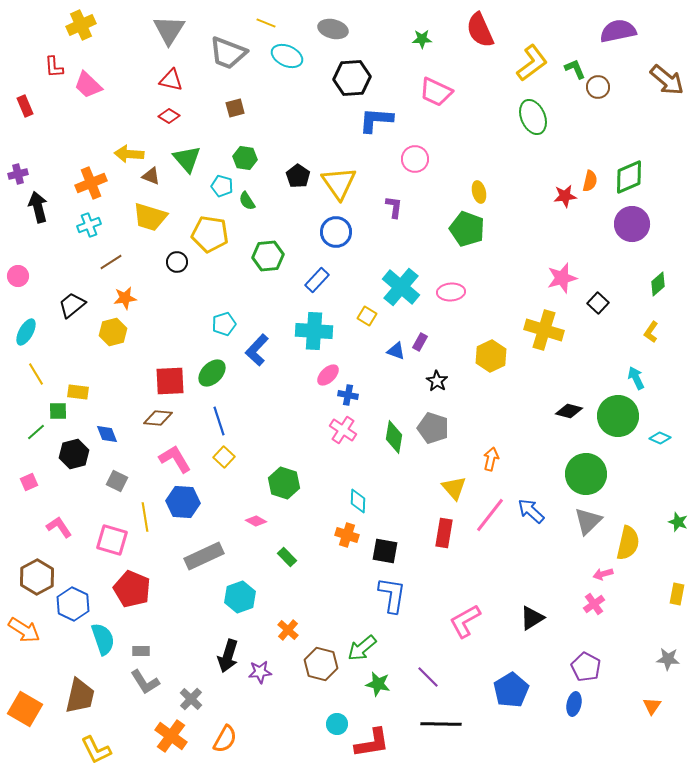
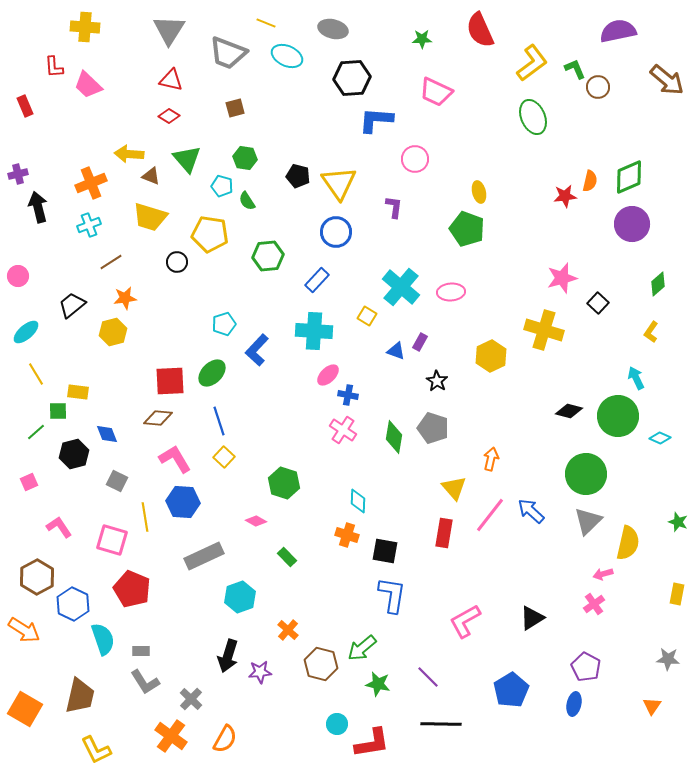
yellow cross at (81, 25): moved 4 px right, 2 px down; rotated 28 degrees clockwise
black pentagon at (298, 176): rotated 20 degrees counterclockwise
cyan ellipse at (26, 332): rotated 20 degrees clockwise
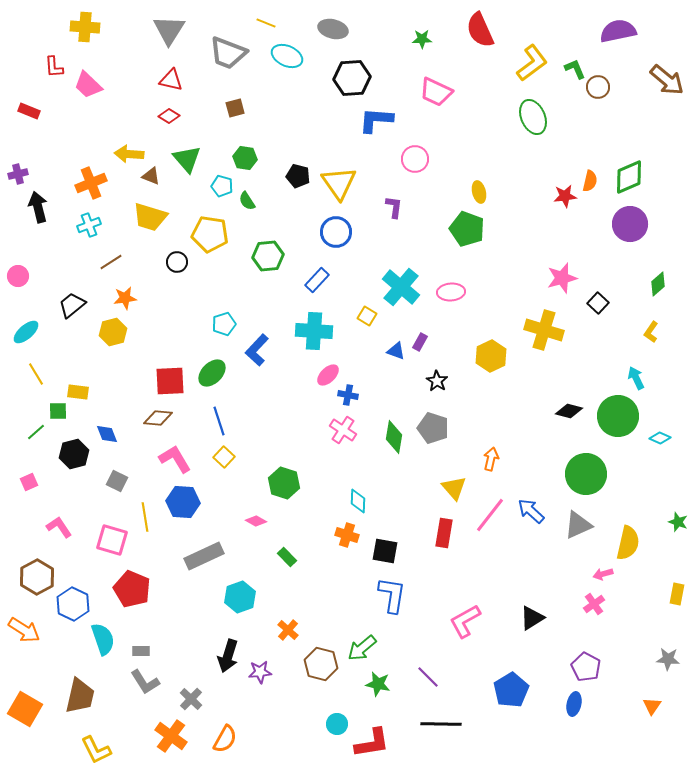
red rectangle at (25, 106): moved 4 px right, 5 px down; rotated 45 degrees counterclockwise
purple circle at (632, 224): moved 2 px left
gray triangle at (588, 521): moved 10 px left, 4 px down; rotated 20 degrees clockwise
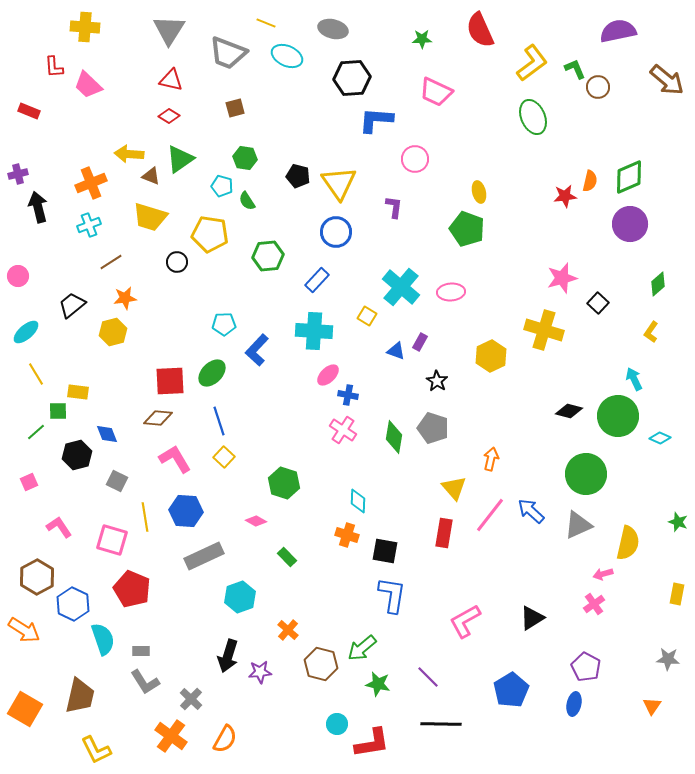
green triangle at (187, 159): moved 7 px left; rotated 36 degrees clockwise
cyan pentagon at (224, 324): rotated 15 degrees clockwise
cyan arrow at (636, 378): moved 2 px left, 1 px down
black hexagon at (74, 454): moved 3 px right, 1 px down
blue hexagon at (183, 502): moved 3 px right, 9 px down
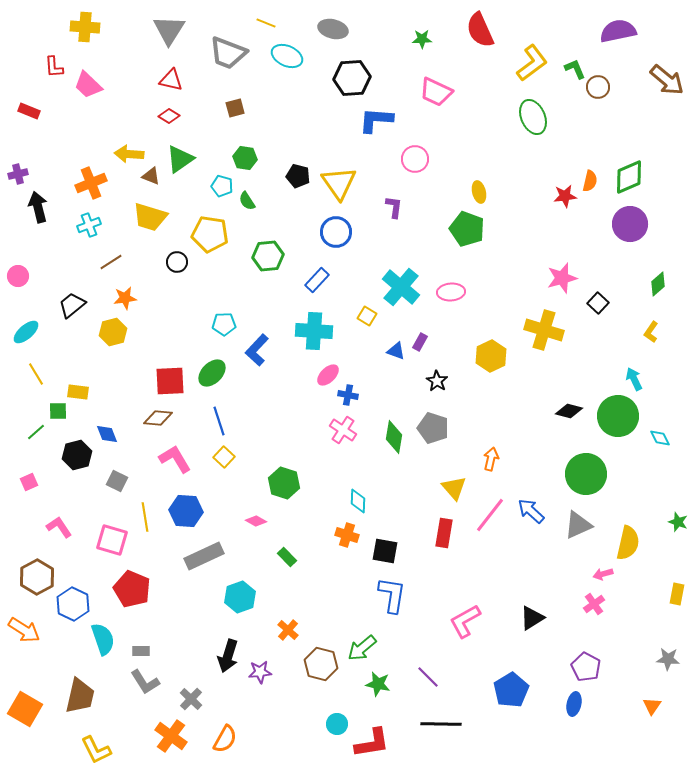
cyan diamond at (660, 438): rotated 40 degrees clockwise
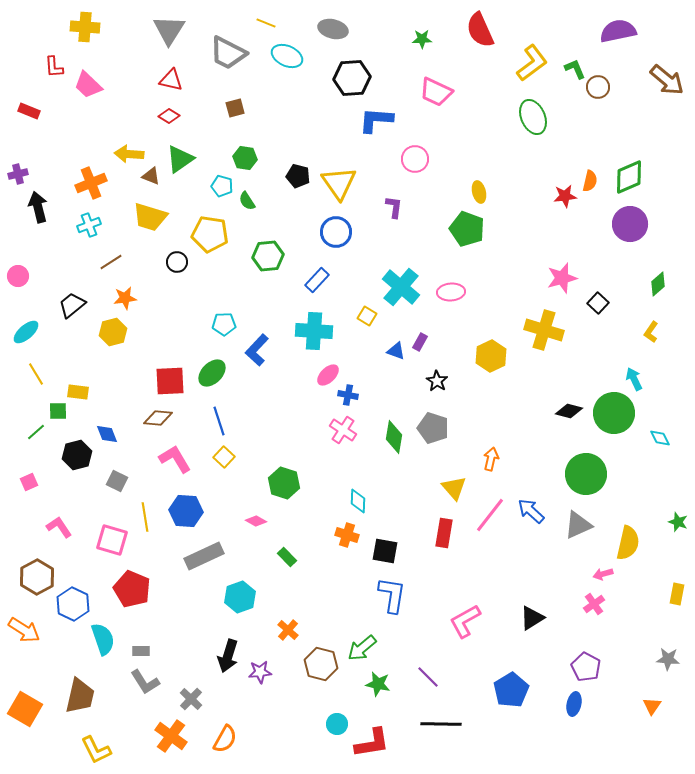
gray trapezoid at (228, 53): rotated 6 degrees clockwise
green circle at (618, 416): moved 4 px left, 3 px up
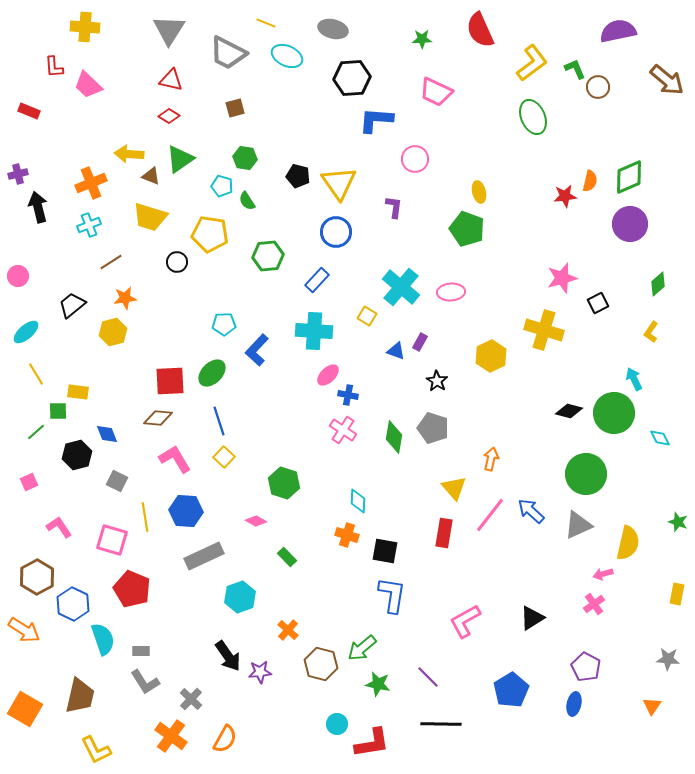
black square at (598, 303): rotated 20 degrees clockwise
black arrow at (228, 656): rotated 52 degrees counterclockwise
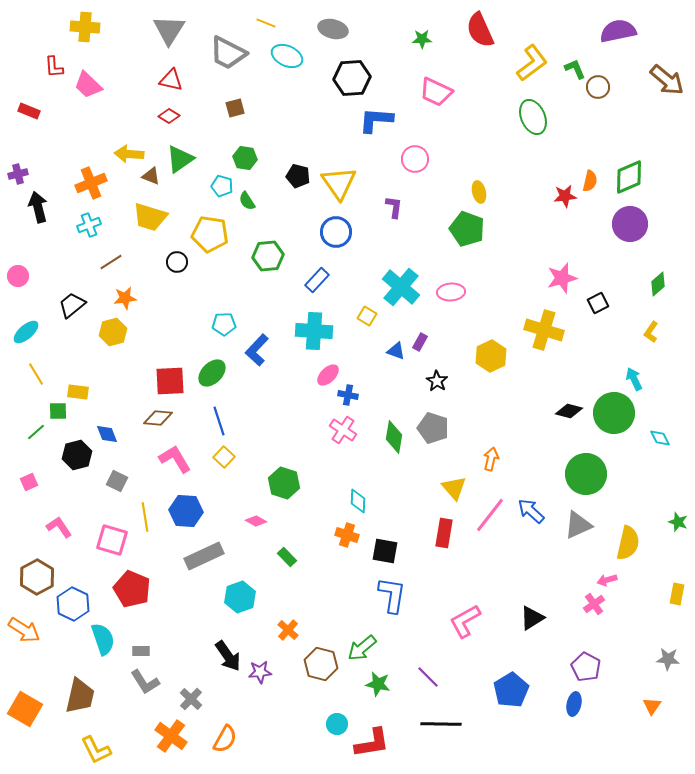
pink arrow at (603, 574): moved 4 px right, 6 px down
